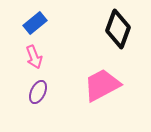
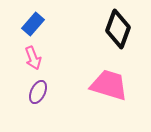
blue rectangle: moved 2 px left, 1 px down; rotated 10 degrees counterclockwise
pink arrow: moved 1 px left, 1 px down
pink trapezoid: moved 7 px right; rotated 45 degrees clockwise
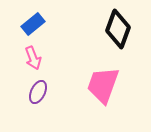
blue rectangle: rotated 10 degrees clockwise
pink trapezoid: moved 6 px left; rotated 87 degrees counterclockwise
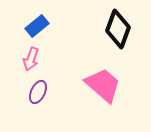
blue rectangle: moved 4 px right, 2 px down
pink arrow: moved 2 px left, 1 px down; rotated 40 degrees clockwise
pink trapezoid: rotated 111 degrees clockwise
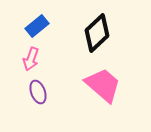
black diamond: moved 21 px left, 4 px down; rotated 27 degrees clockwise
purple ellipse: rotated 45 degrees counterclockwise
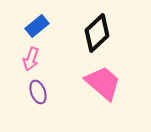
pink trapezoid: moved 2 px up
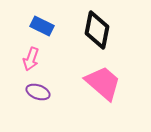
blue rectangle: moved 5 px right; rotated 65 degrees clockwise
black diamond: moved 3 px up; rotated 36 degrees counterclockwise
purple ellipse: rotated 50 degrees counterclockwise
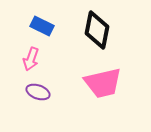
pink trapezoid: rotated 126 degrees clockwise
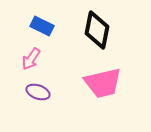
pink arrow: rotated 15 degrees clockwise
